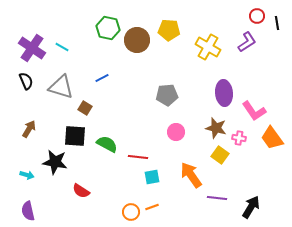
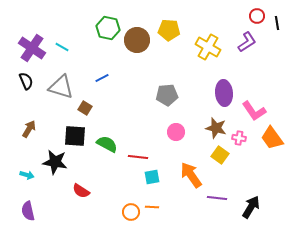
orange line: rotated 24 degrees clockwise
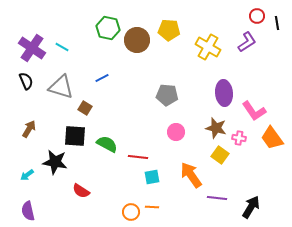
gray pentagon: rotated 10 degrees clockwise
cyan arrow: rotated 128 degrees clockwise
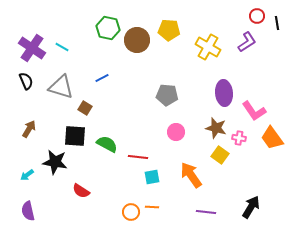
purple line: moved 11 px left, 14 px down
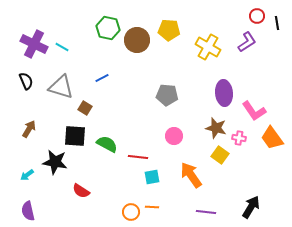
purple cross: moved 2 px right, 4 px up; rotated 8 degrees counterclockwise
pink circle: moved 2 px left, 4 px down
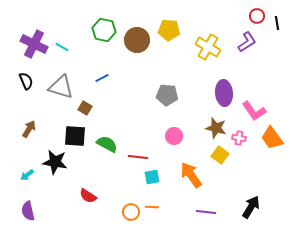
green hexagon: moved 4 px left, 2 px down
red semicircle: moved 7 px right, 5 px down
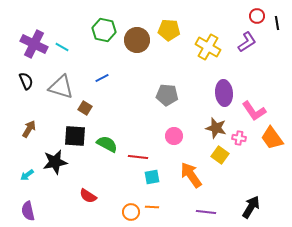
black star: rotated 20 degrees counterclockwise
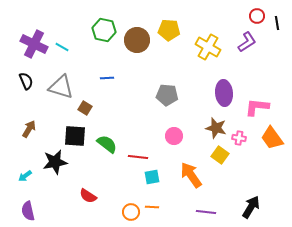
blue line: moved 5 px right; rotated 24 degrees clockwise
pink L-shape: moved 3 px right, 4 px up; rotated 130 degrees clockwise
green semicircle: rotated 10 degrees clockwise
cyan arrow: moved 2 px left, 1 px down
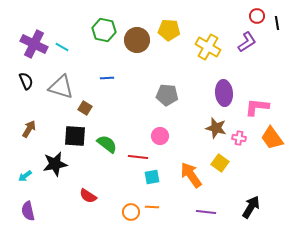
pink circle: moved 14 px left
yellow square: moved 8 px down
black star: moved 2 px down
